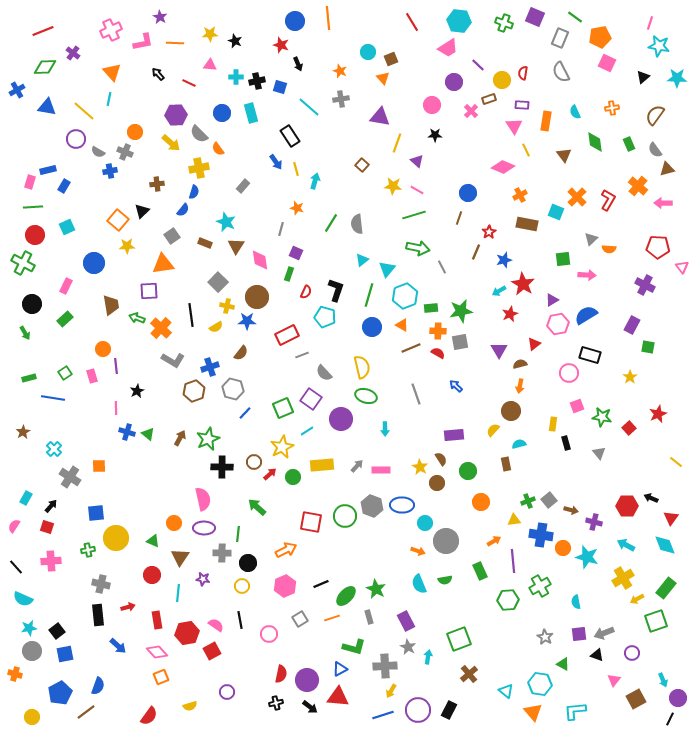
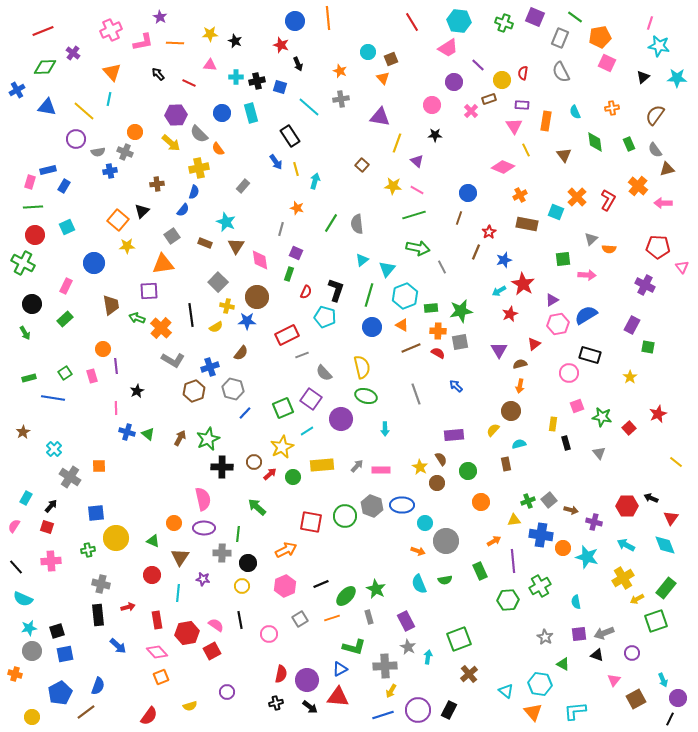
gray semicircle at (98, 152): rotated 40 degrees counterclockwise
black square at (57, 631): rotated 21 degrees clockwise
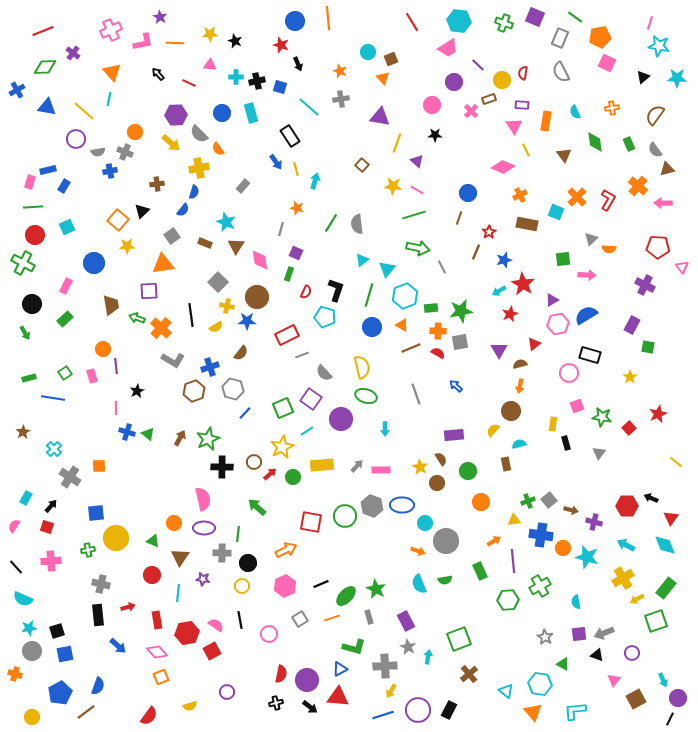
gray triangle at (599, 453): rotated 16 degrees clockwise
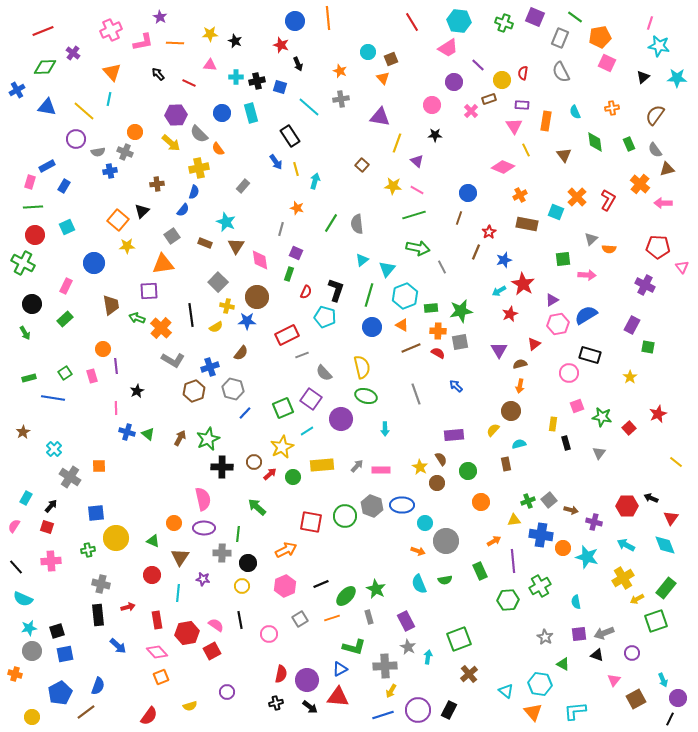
blue rectangle at (48, 170): moved 1 px left, 4 px up; rotated 14 degrees counterclockwise
orange cross at (638, 186): moved 2 px right, 2 px up
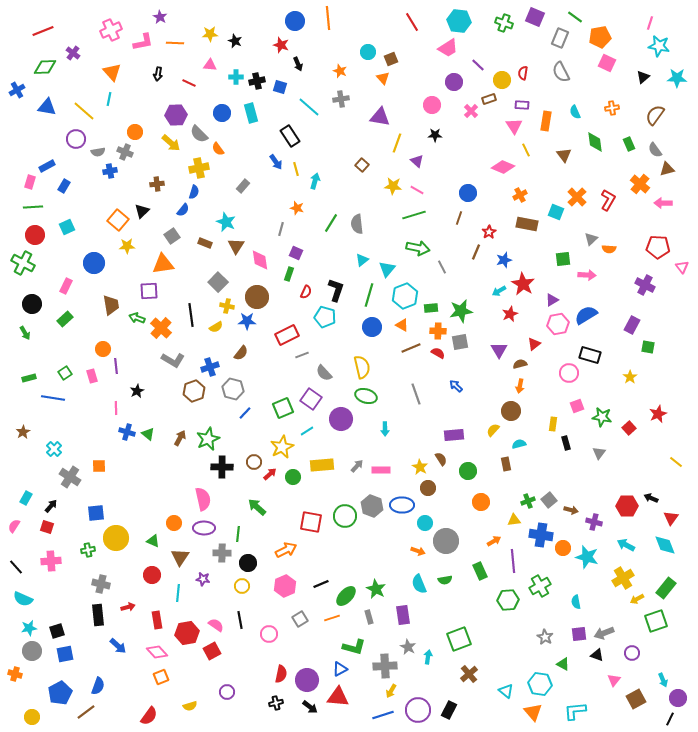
black arrow at (158, 74): rotated 128 degrees counterclockwise
brown circle at (437, 483): moved 9 px left, 5 px down
purple rectangle at (406, 621): moved 3 px left, 6 px up; rotated 18 degrees clockwise
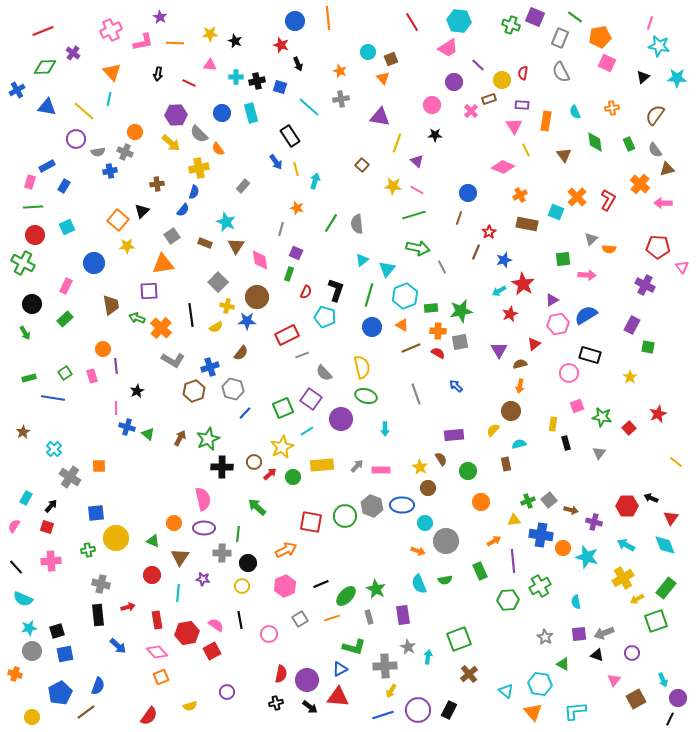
green cross at (504, 23): moved 7 px right, 2 px down
blue cross at (127, 432): moved 5 px up
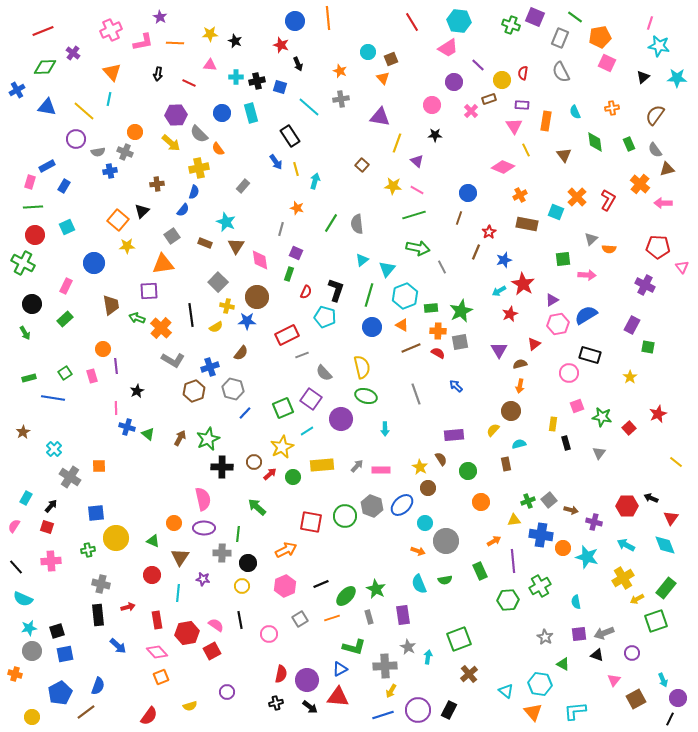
green star at (461, 311): rotated 15 degrees counterclockwise
blue ellipse at (402, 505): rotated 45 degrees counterclockwise
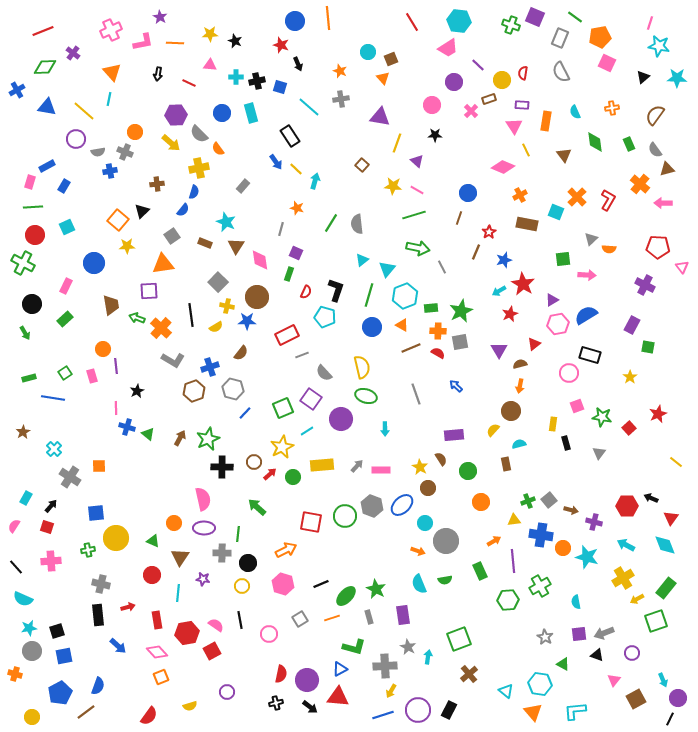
yellow line at (296, 169): rotated 32 degrees counterclockwise
pink hexagon at (285, 586): moved 2 px left, 2 px up; rotated 20 degrees counterclockwise
blue square at (65, 654): moved 1 px left, 2 px down
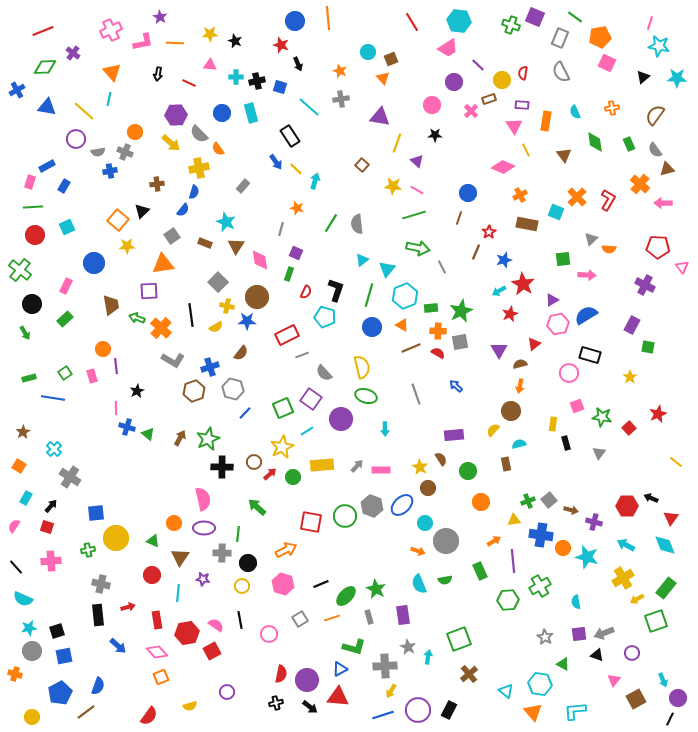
green cross at (23, 263): moved 3 px left, 7 px down; rotated 10 degrees clockwise
orange square at (99, 466): moved 80 px left; rotated 32 degrees clockwise
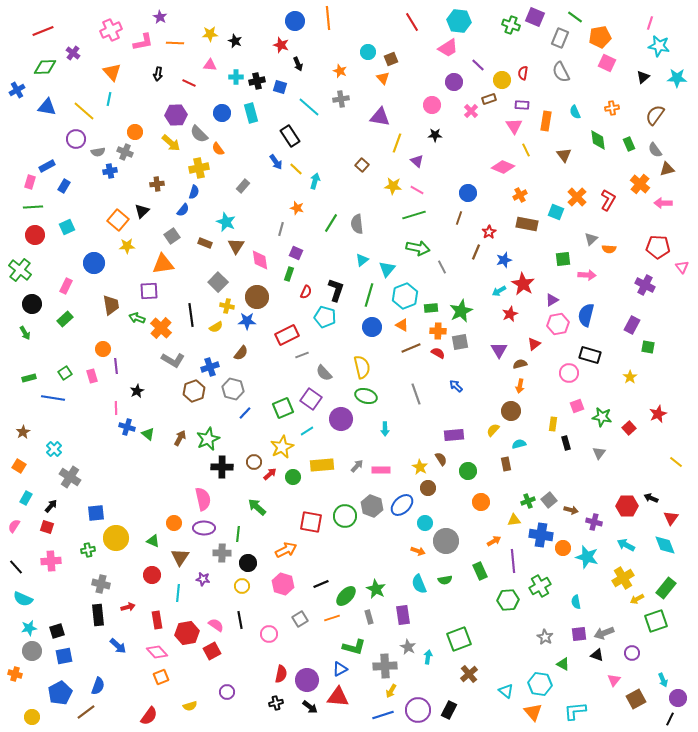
green diamond at (595, 142): moved 3 px right, 2 px up
blue semicircle at (586, 315): rotated 45 degrees counterclockwise
